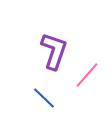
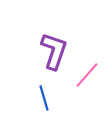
blue line: rotated 30 degrees clockwise
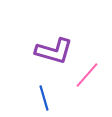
purple L-shape: rotated 87 degrees clockwise
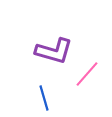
pink line: moved 1 px up
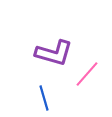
purple L-shape: moved 2 px down
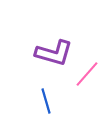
blue line: moved 2 px right, 3 px down
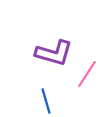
pink line: rotated 8 degrees counterclockwise
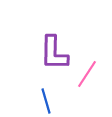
purple L-shape: rotated 75 degrees clockwise
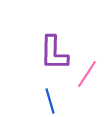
blue line: moved 4 px right
